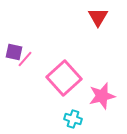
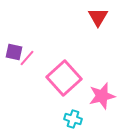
pink line: moved 2 px right, 1 px up
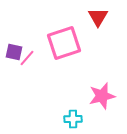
pink square: moved 35 px up; rotated 24 degrees clockwise
cyan cross: rotated 18 degrees counterclockwise
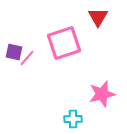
pink star: moved 2 px up
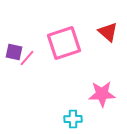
red triangle: moved 10 px right, 15 px down; rotated 20 degrees counterclockwise
pink star: rotated 12 degrees clockwise
